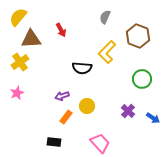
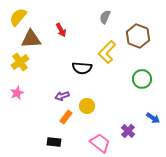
purple cross: moved 20 px down
pink trapezoid: rotated 10 degrees counterclockwise
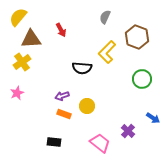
brown hexagon: moved 1 px left, 1 px down
yellow cross: moved 2 px right
orange rectangle: moved 2 px left, 3 px up; rotated 72 degrees clockwise
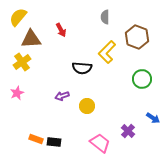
gray semicircle: rotated 24 degrees counterclockwise
orange rectangle: moved 28 px left, 25 px down
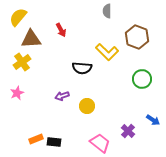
gray semicircle: moved 2 px right, 6 px up
yellow L-shape: rotated 90 degrees counterclockwise
blue arrow: moved 2 px down
orange rectangle: rotated 40 degrees counterclockwise
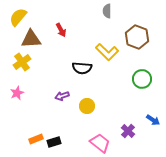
black rectangle: rotated 24 degrees counterclockwise
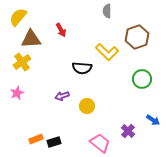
brown hexagon: rotated 20 degrees clockwise
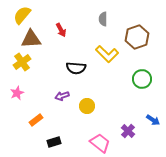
gray semicircle: moved 4 px left, 8 px down
yellow semicircle: moved 4 px right, 2 px up
yellow L-shape: moved 2 px down
black semicircle: moved 6 px left
orange rectangle: moved 19 px up; rotated 16 degrees counterclockwise
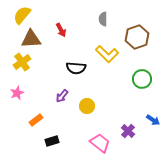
purple arrow: rotated 32 degrees counterclockwise
black rectangle: moved 2 px left, 1 px up
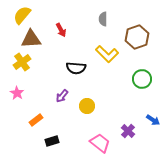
pink star: rotated 16 degrees counterclockwise
